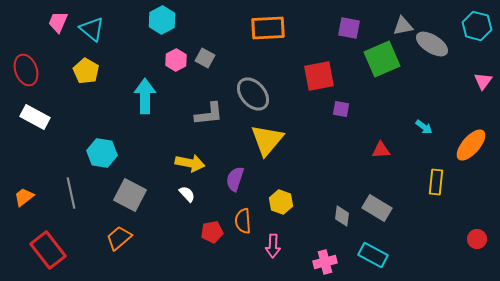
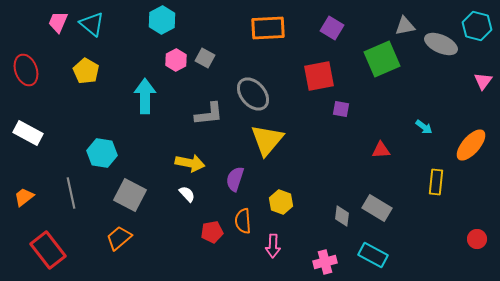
gray triangle at (403, 26): moved 2 px right
purple square at (349, 28): moved 17 px left; rotated 20 degrees clockwise
cyan triangle at (92, 29): moved 5 px up
gray ellipse at (432, 44): moved 9 px right; rotated 8 degrees counterclockwise
white rectangle at (35, 117): moved 7 px left, 16 px down
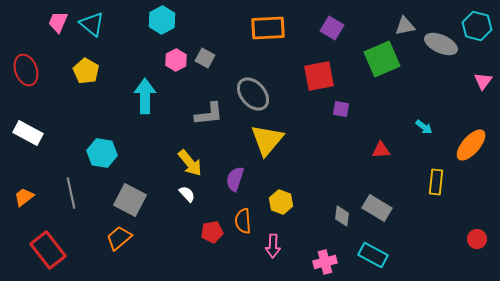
yellow arrow at (190, 163): rotated 40 degrees clockwise
gray square at (130, 195): moved 5 px down
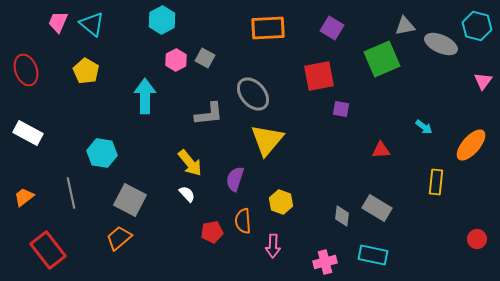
cyan rectangle at (373, 255): rotated 16 degrees counterclockwise
